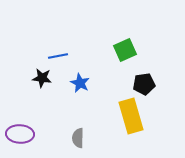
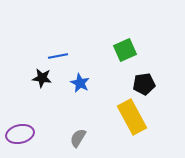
yellow rectangle: moved 1 px right, 1 px down; rotated 12 degrees counterclockwise
purple ellipse: rotated 16 degrees counterclockwise
gray semicircle: rotated 30 degrees clockwise
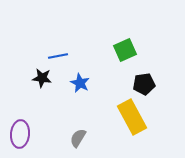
purple ellipse: rotated 72 degrees counterclockwise
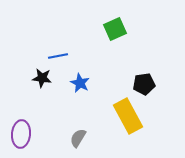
green square: moved 10 px left, 21 px up
yellow rectangle: moved 4 px left, 1 px up
purple ellipse: moved 1 px right
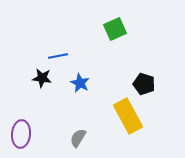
black pentagon: rotated 25 degrees clockwise
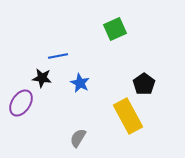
black pentagon: rotated 20 degrees clockwise
purple ellipse: moved 31 px up; rotated 28 degrees clockwise
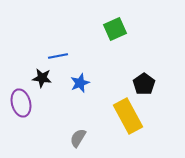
blue star: rotated 24 degrees clockwise
purple ellipse: rotated 48 degrees counterclockwise
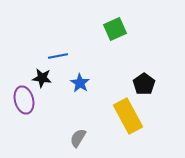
blue star: rotated 18 degrees counterclockwise
purple ellipse: moved 3 px right, 3 px up
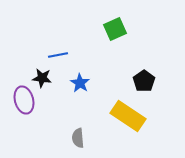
blue line: moved 1 px up
black pentagon: moved 3 px up
yellow rectangle: rotated 28 degrees counterclockwise
gray semicircle: rotated 36 degrees counterclockwise
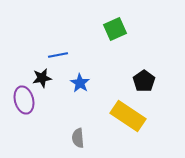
black star: rotated 18 degrees counterclockwise
